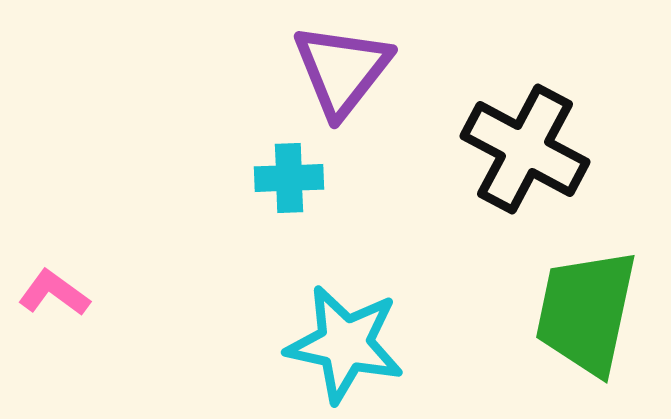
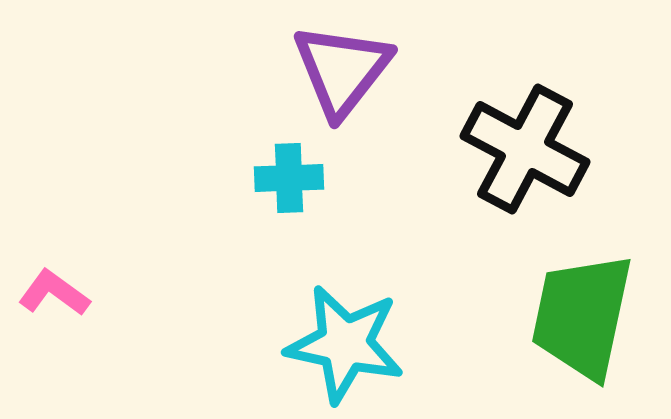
green trapezoid: moved 4 px left, 4 px down
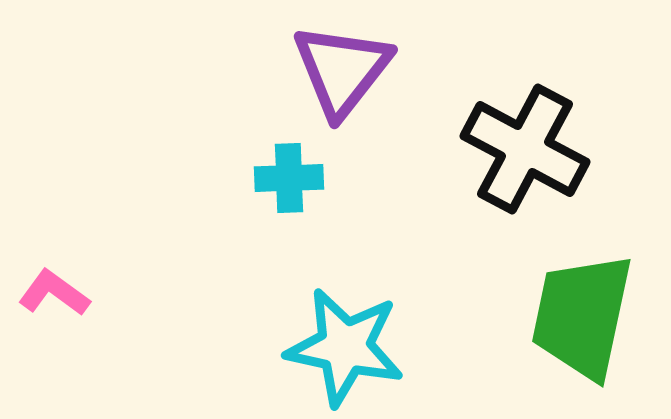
cyan star: moved 3 px down
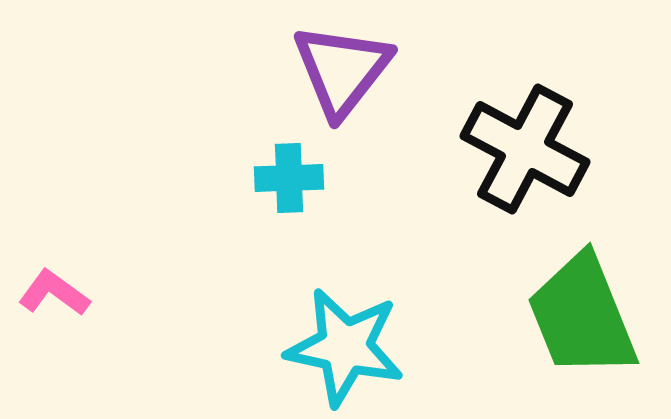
green trapezoid: rotated 34 degrees counterclockwise
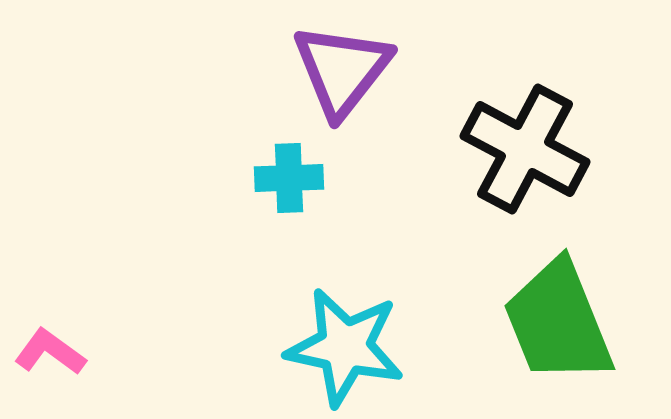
pink L-shape: moved 4 px left, 59 px down
green trapezoid: moved 24 px left, 6 px down
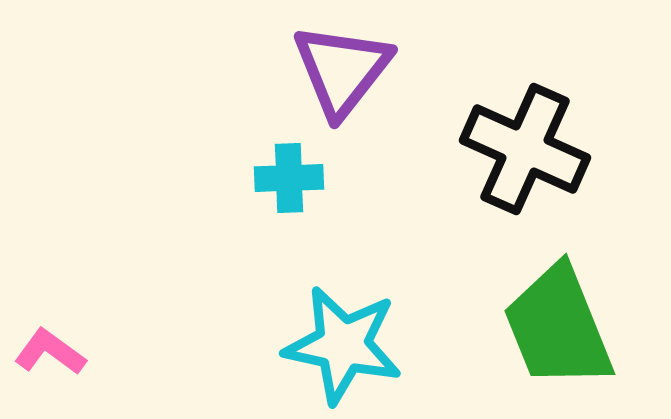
black cross: rotated 4 degrees counterclockwise
green trapezoid: moved 5 px down
cyan star: moved 2 px left, 2 px up
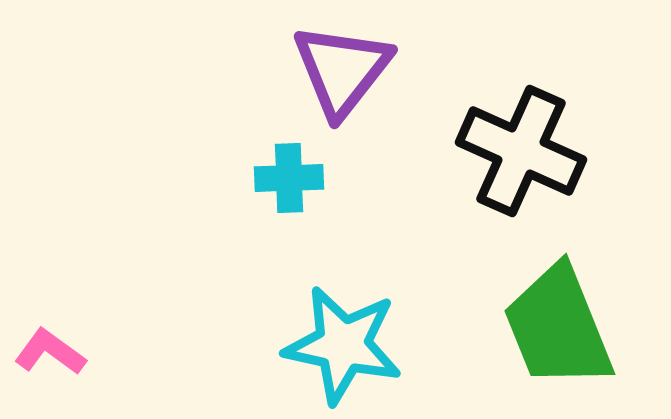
black cross: moved 4 px left, 2 px down
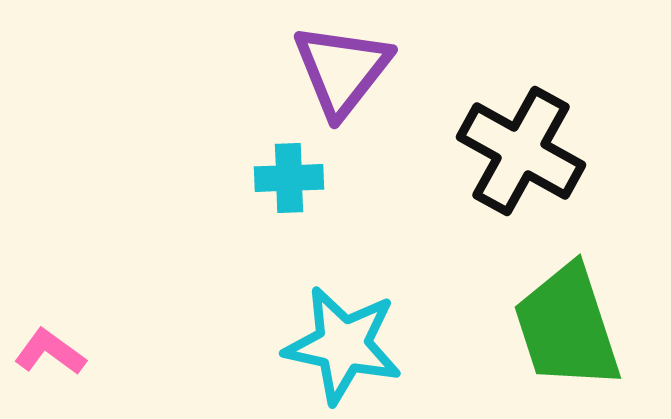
black cross: rotated 5 degrees clockwise
green trapezoid: moved 9 px right; rotated 4 degrees clockwise
